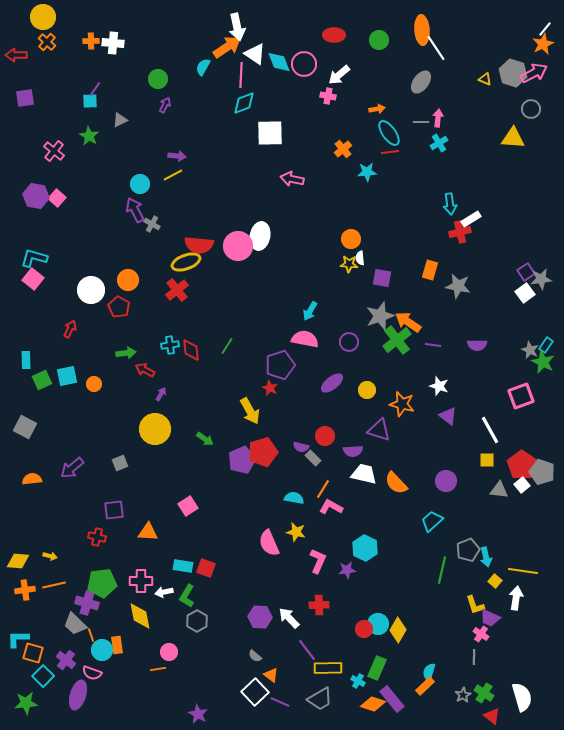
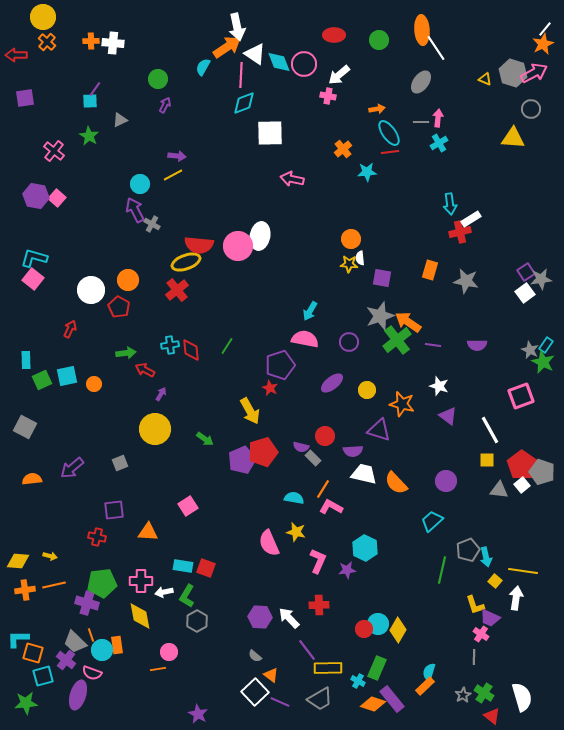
gray star at (458, 286): moved 8 px right, 5 px up
gray trapezoid at (75, 624): moved 18 px down
cyan square at (43, 676): rotated 30 degrees clockwise
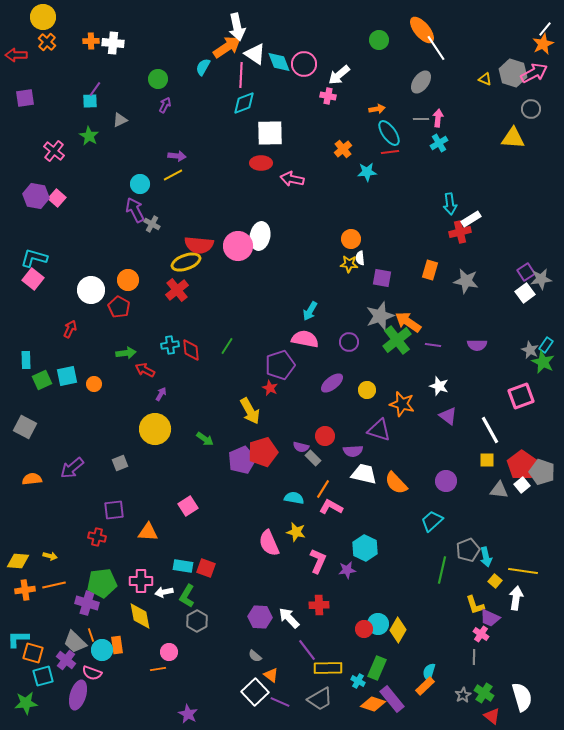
orange ellipse at (422, 30): rotated 36 degrees counterclockwise
red ellipse at (334, 35): moved 73 px left, 128 px down
gray line at (421, 122): moved 3 px up
purple star at (198, 714): moved 10 px left
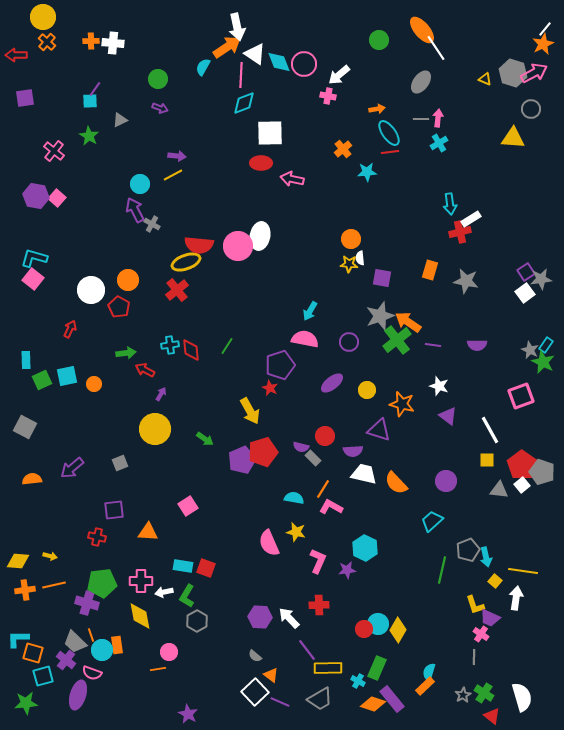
purple arrow at (165, 105): moved 5 px left, 3 px down; rotated 84 degrees clockwise
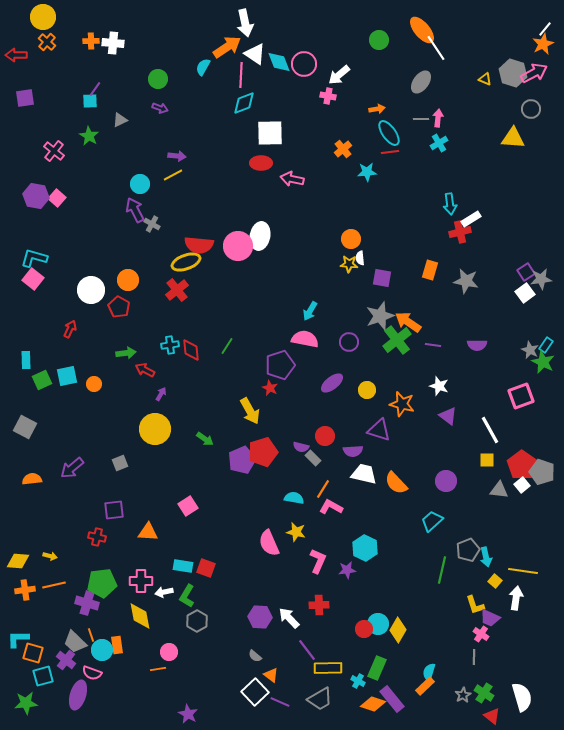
white arrow at (237, 27): moved 8 px right, 4 px up
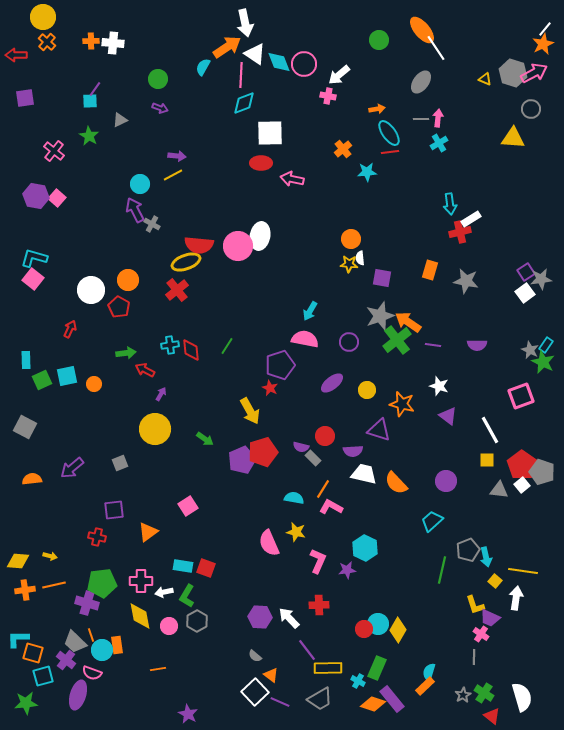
orange triangle at (148, 532): rotated 40 degrees counterclockwise
pink circle at (169, 652): moved 26 px up
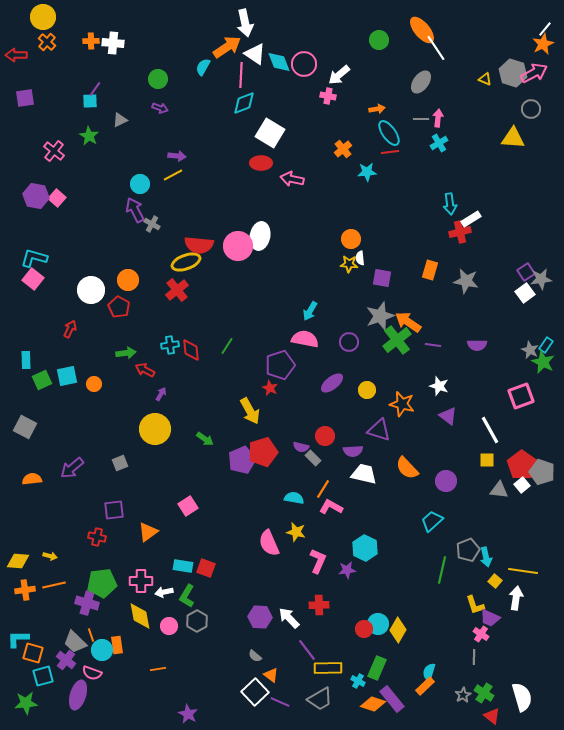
white square at (270, 133): rotated 32 degrees clockwise
orange semicircle at (396, 483): moved 11 px right, 15 px up
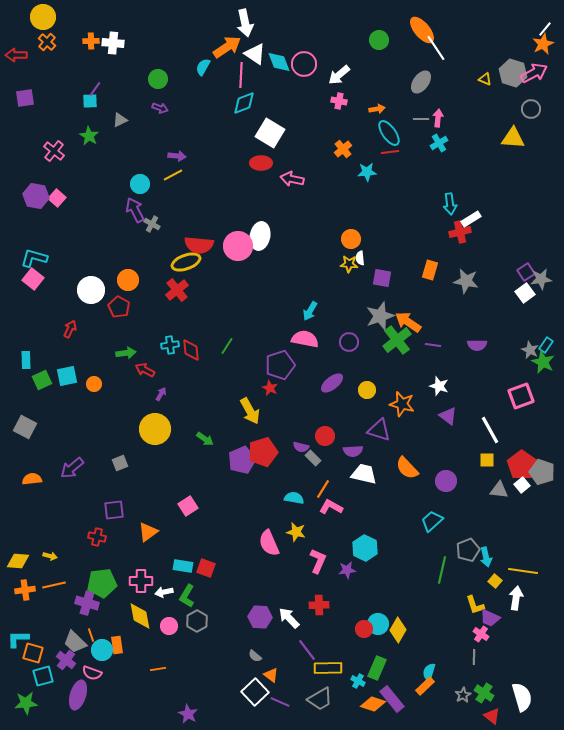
pink cross at (328, 96): moved 11 px right, 5 px down
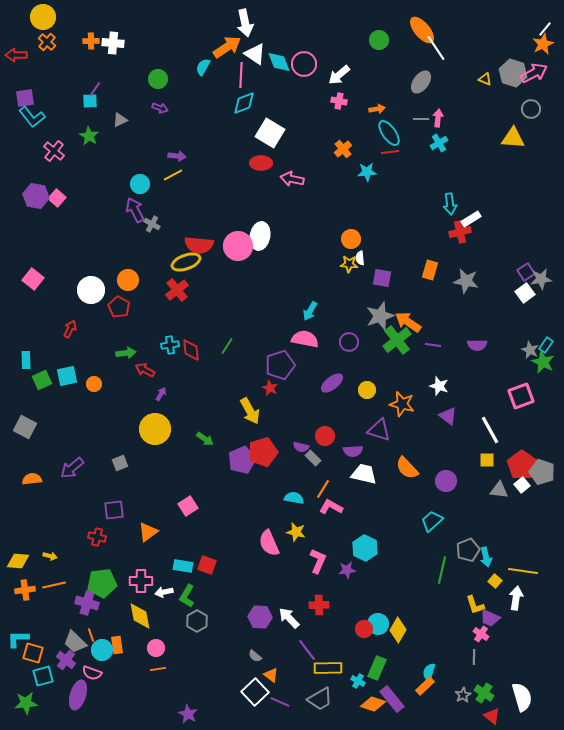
cyan L-shape at (34, 258): moved 2 px left, 141 px up; rotated 144 degrees counterclockwise
red square at (206, 568): moved 1 px right, 3 px up
pink circle at (169, 626): moved 13 px left, 22 px down
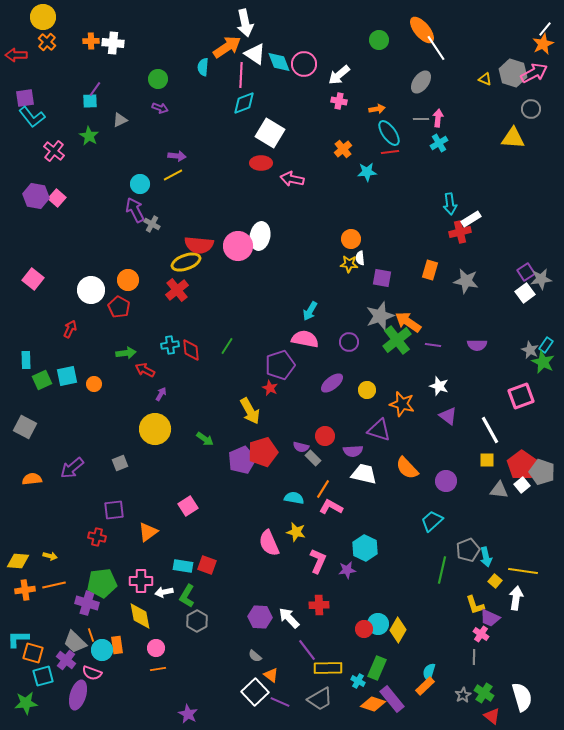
cyan semicircle at (203, 67): rotated 24 degrees counterclockwise
